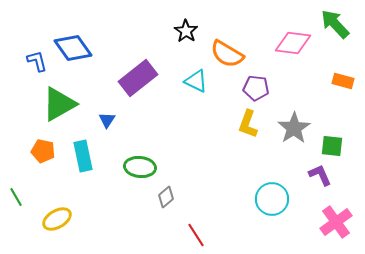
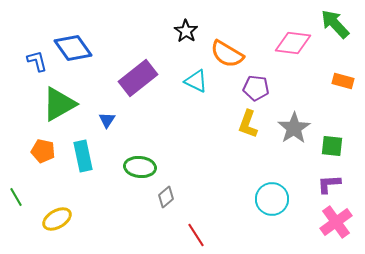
purple L-shape: moved 9 px right, 9 px down; rotated 70 degrees counterclockwise
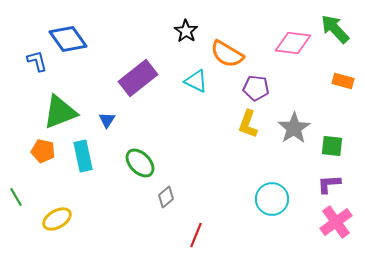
green arrow: moved 5 px down
blue diamond: moved 5 px left, 9 px up
green triangle: moved 1 px right, 8 px down; rotated 9 degrees clockwise
green ellipse: moved 4 px up; rotated 40 degrees clockwise
red line: rotated 55 degrees clockwise
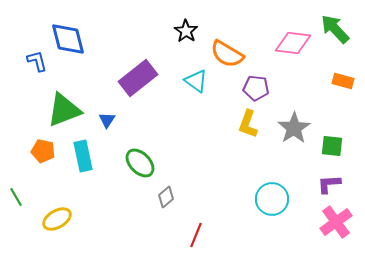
blue diamond: rotated 21 degrees clockwise
cyan triangle: rotated 10 degrees clockwise
green triangle: moved 4 px right, 2 px up
